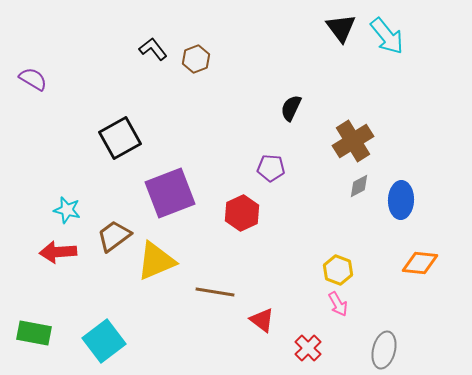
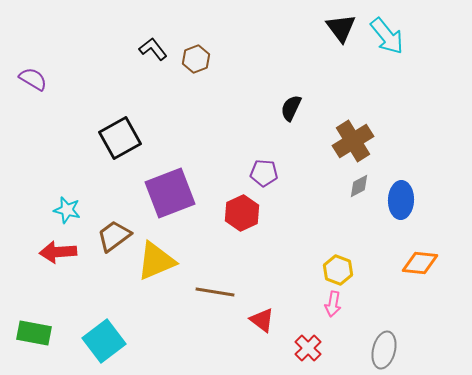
purple pentagon: moved 7 px left, 5 px down
pink arrow: moved 5 px left; rotated 40 degrees clockwise
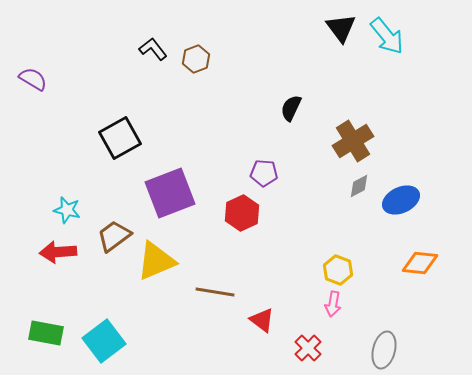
blue ellipse: rotated 63 degrees clockwise
green rectangle: moved 12 px right
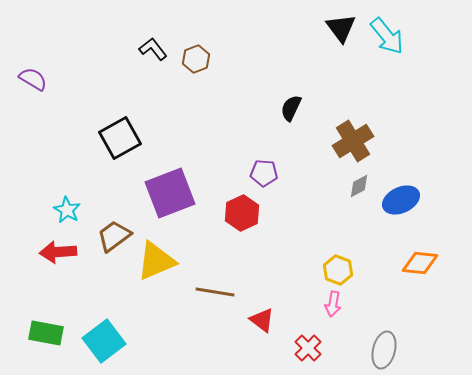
cyan star: rotated 16 degrees clockwise
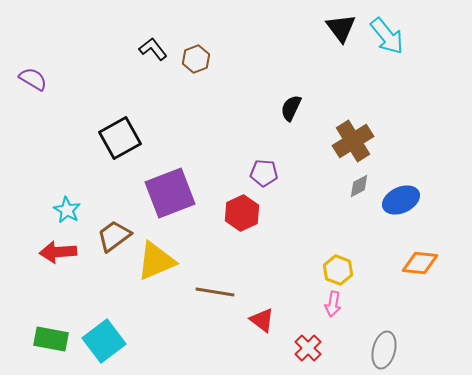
green rectangle: moved 5 px right, 6 px down
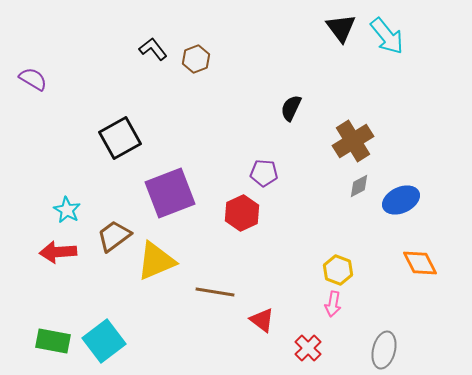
orange diamond: rotated 57 degrees clockwise
green rectangle: moved 2 px right, 2 px down
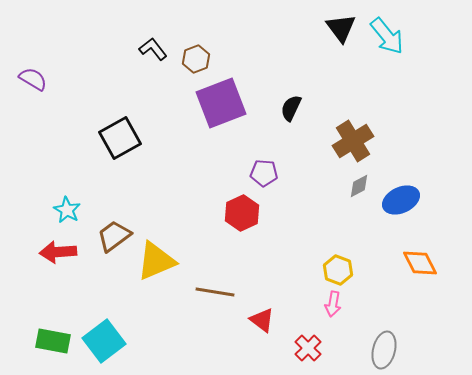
purple square: moved 51 px right, 90 px up
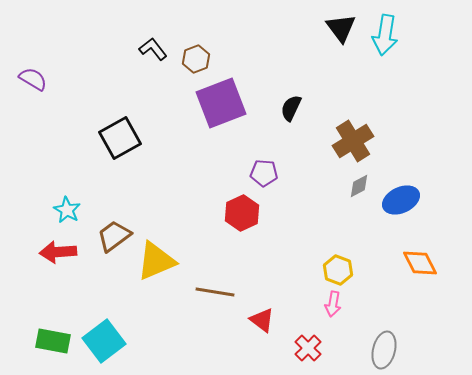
cyan arrow: moved 2 px left, 1 px up; rotated 48 degrees clockwise
